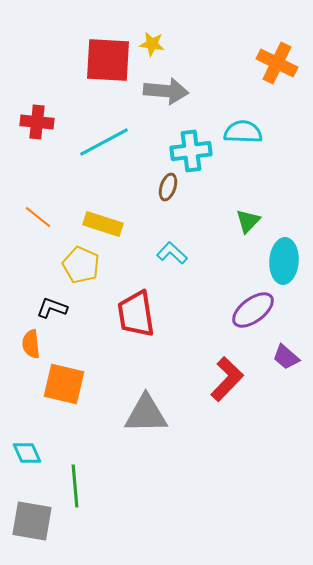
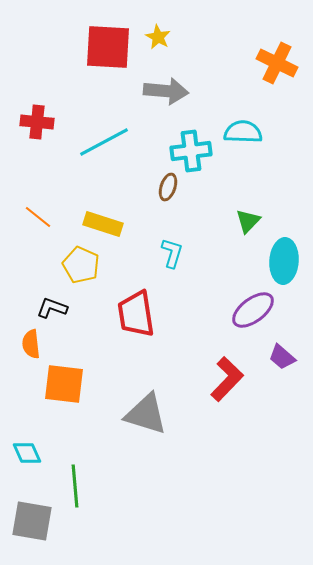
yellow star: moved 6 px right, 7 px up; rotated 20 degrees clockwise
red square: moved 13 px up
cyan L-shape: rotated 64 degrees clockwise
purple trapezoid: moved 4 px left
orange square: rotated 6 degrees counterclockwise
gray triangle: rotated 18 degrees clockwise
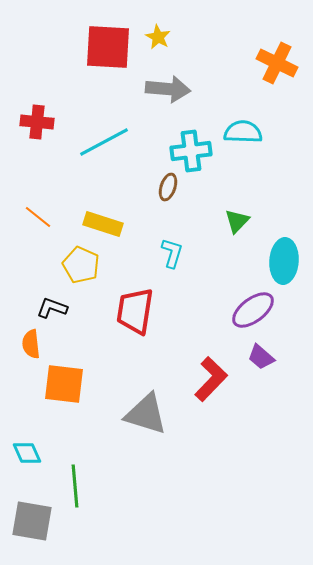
gray arrow: moved 2 px right, 2 px up
green triangle: moved 11 px left
red trapezoid: moved 1 px left, 3 px up; rotated 18 degrees clockwise
purple trapezoid: moved 21 px left
red L-shape: moved 16 px left
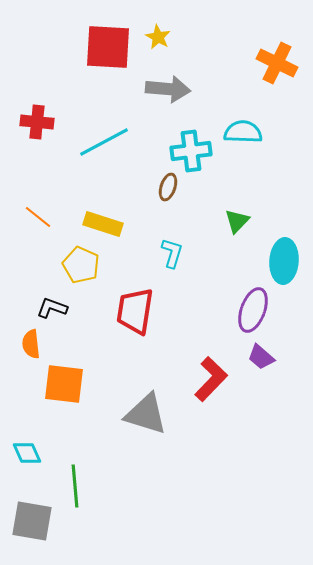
purple ellipse: rotated 33 degrees counterclockwise
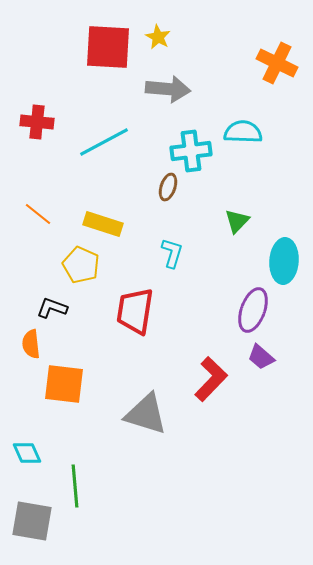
orange line: moved 3 px up
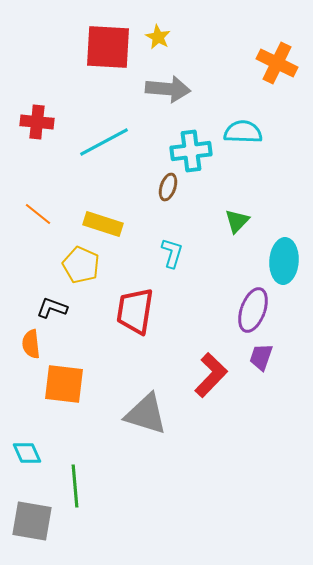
purple trapezoid: rotated 68 degrees clockwise
red L-shape: moved 4 px up
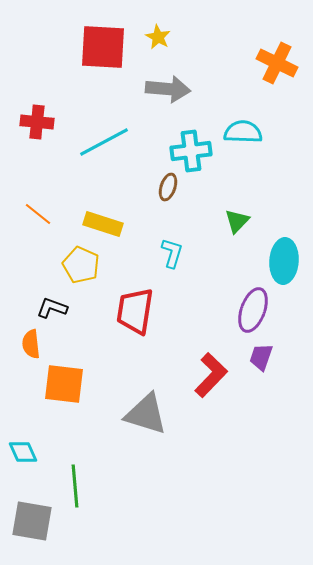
red square: moved 5 px left
cyan diamond: moved 4 px left, 1 px up
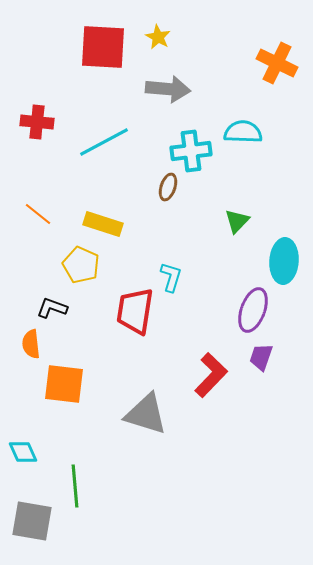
cyan L-shape: moved 1 px left, 24 px down
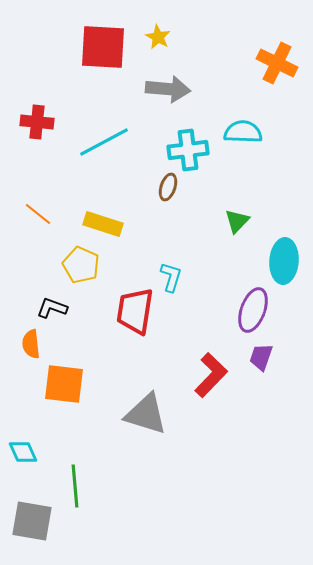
cyan cross: moved 3 px left, 1 px up
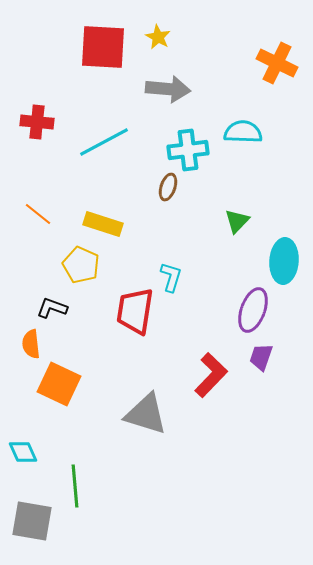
orange square: moved 5 px left; rotated 18 degrees clockwise
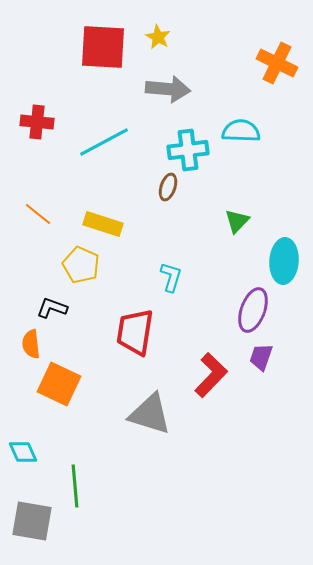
cyan semicircle: moved 2 px left, 1 px up
red trapezoid: moved 21 px down
gray triangle: moved 4 px right
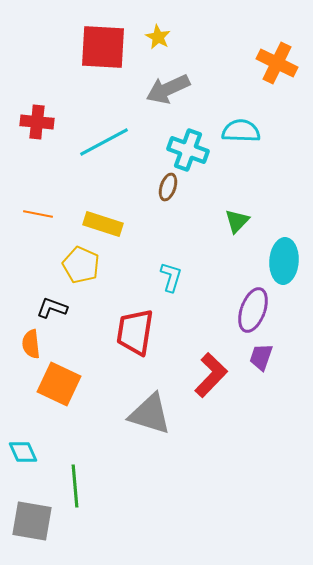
gray arrow: rotated 150 degrees clockwise
cyan cross: rotated 27 degrees clockwise
orange line: rotated 28 degrees counterclockwise
